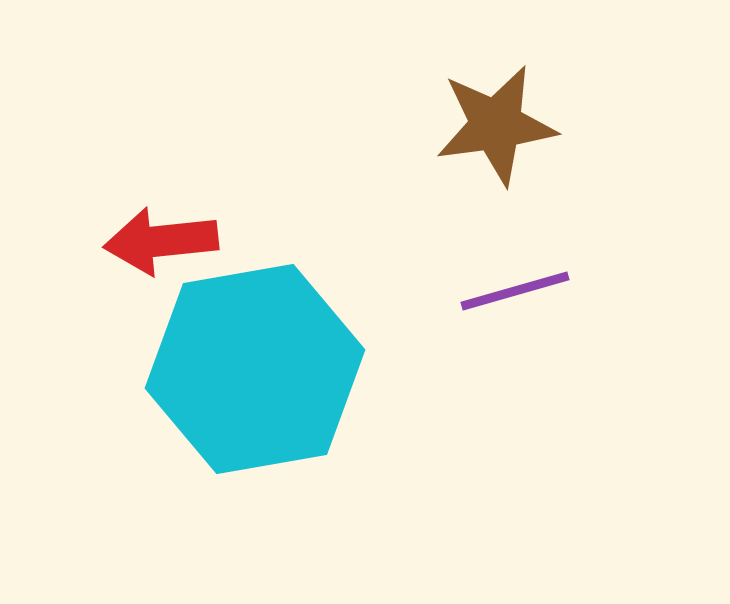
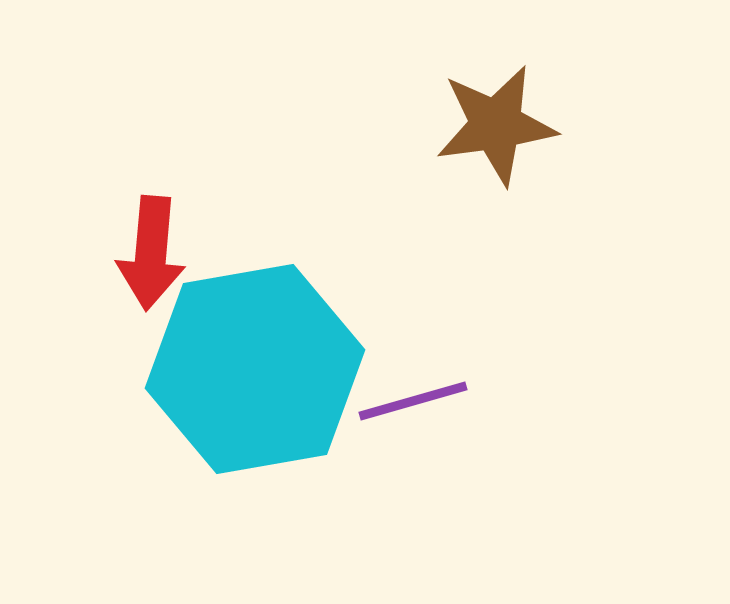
red arrow: moved 10 px left, 12 px down; rotated 79 degrees counterclockwise
purple line: moved 102 px left, 110 px down
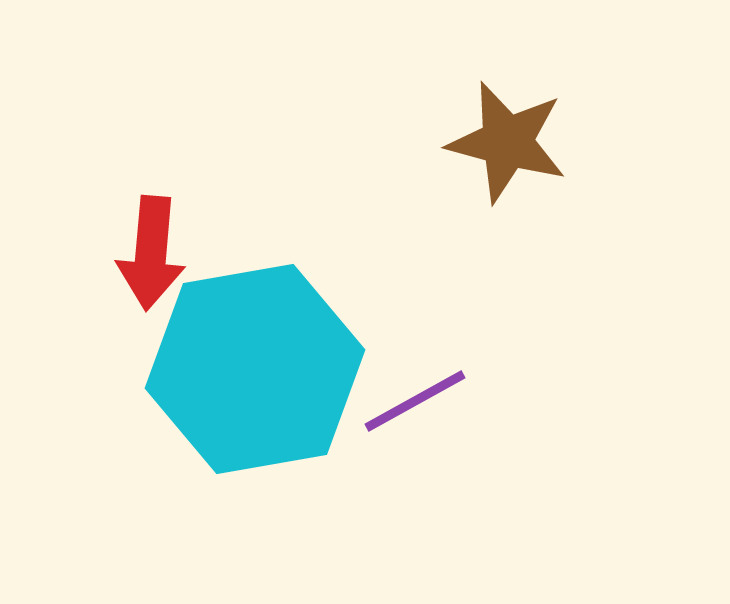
brown star: moved 11 px right, 17 px down; rotated 23 degrees clockwise
purple line: moved 2 px right; rotated 13 degrees counterclockwise
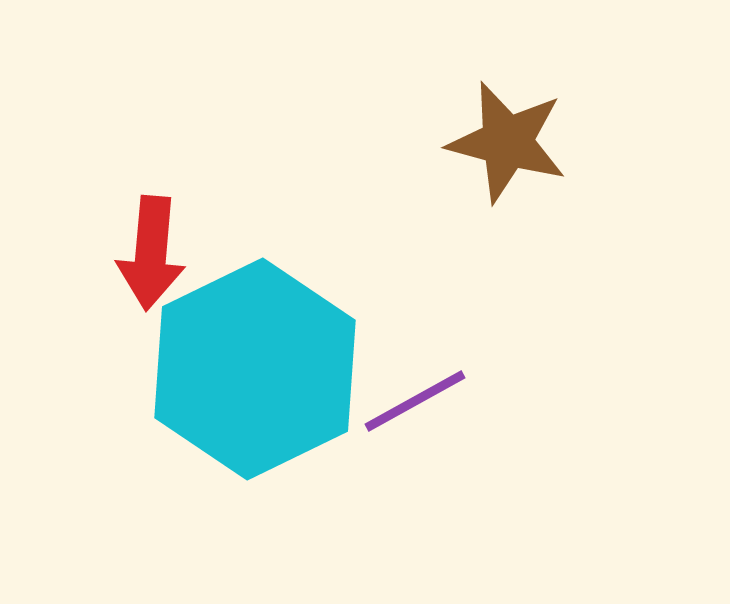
cyan hexagon: rotated 16 degrees counterclockwise
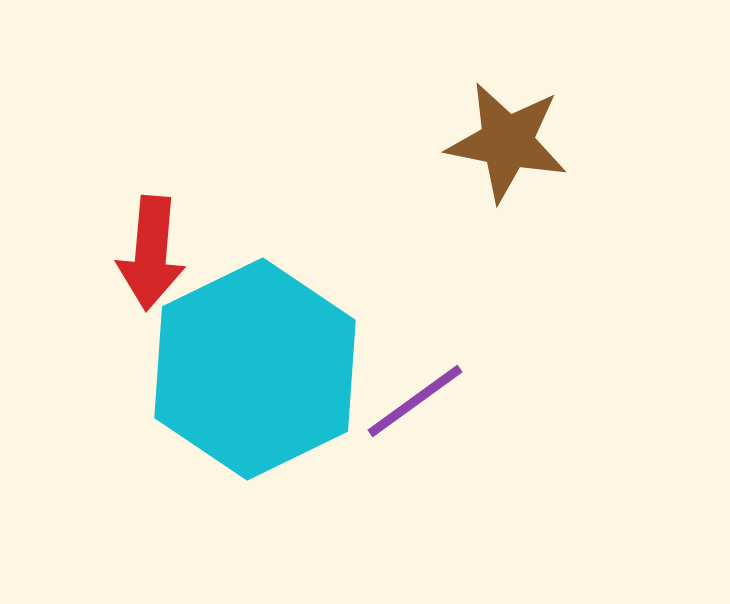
brown star: rotated 4 degrees counterclockwise
purple line: rotated 7 degrees counterclockwise
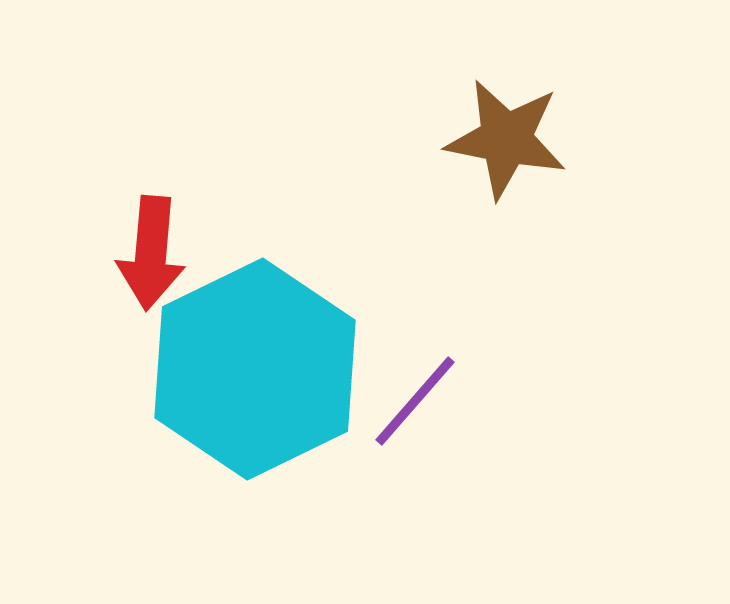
brown star: moved 1 px left, 3 px up
purple line: rotated 13 degrees counterclockwise
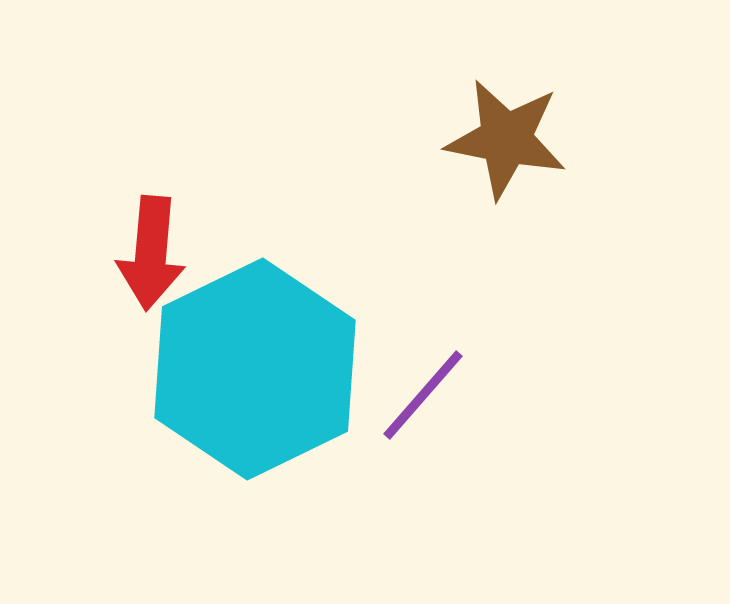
purple line: moved 8 px right, 6 px up
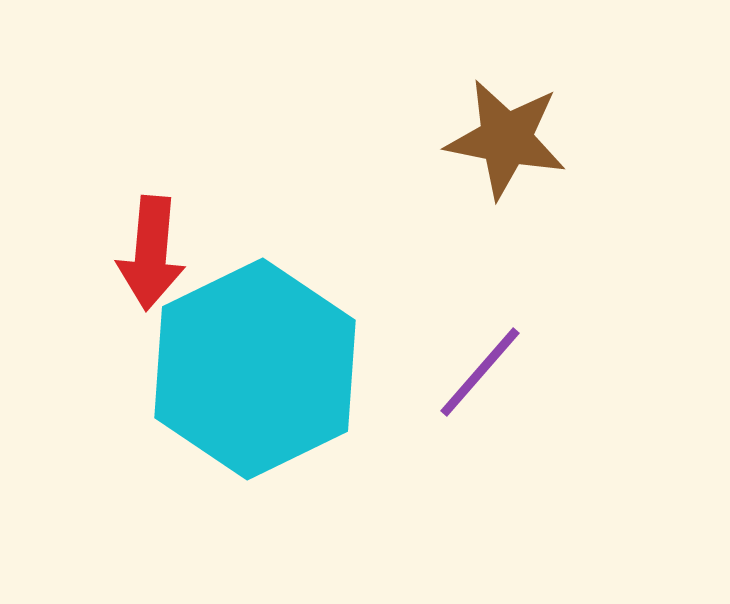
purple line: moved 57 px right, 23 px up
